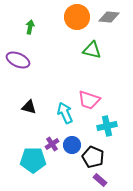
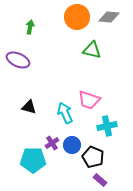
purple cross: moved 1 px up
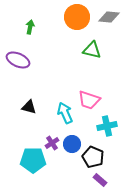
blue circle: moved 1 px up
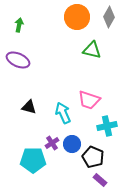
gray diamond: rotated 65 degrees counterclockwise
green arrow: moved 11 px left, 2 px up
cyan arrow: moved 2 px left
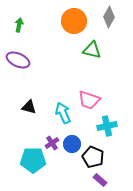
orange circle: moved 3 px left, 4 px down
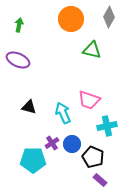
orange circle: moved 3 px left, 2 px up
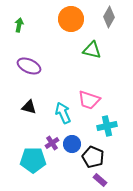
purple ellipse: moved 11 px right, 6 px down
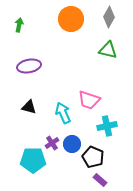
green triangle: moved 16 px right
purple ellipse: rotated 35 degrees counterclockwise
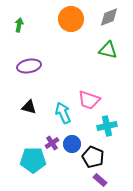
gray diamond: rotated 40 degrees clockwise
